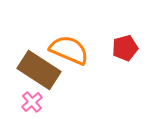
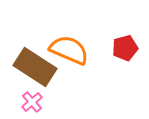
brown rectangle: moved 4 px left, 3 px up
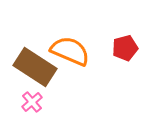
orange semicircle: moved 1 px right, 1 px down
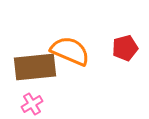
brown rectangle: rotated 39 degrees counterclockwise
pink cross: moved 2 px down; rotated 10 degrees clockwise
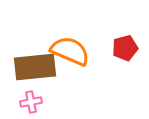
pink cross: moved 1 px left, 2 px up; rotated 20 degrees clockwise
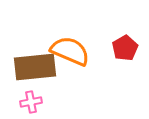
red pentagon: rotated 15 degrees counterclockwise
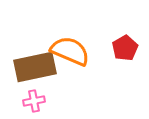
brown rectangle: rotated 6 degrees counterclockwise
pink cross: moved 3 px right, 1 px up
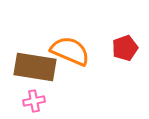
red pentagon: rotated 10 degrees clockwise
brown rectangle: rotated 21 degrees clockwise
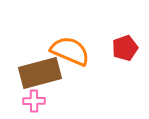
brown rectangle: moved 5 px right, 6 px down; rotated 24 degrees counterclockwise
pink cross: rotated 10 degrees clockwise
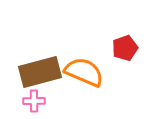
orange semicircle: moved 14 px right, 21 px down
brown rectangle: moved 1 px up
